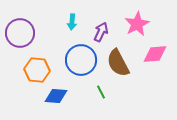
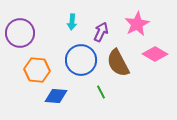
pink diamond: rotated 35 degrees clockwise
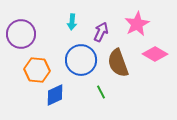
purple circle: moved 1 px right, 1 px down
brown semicircle: rotated 8 degrees clockwise
blue diamond: moved 1 px left, 1 px up; rotated 30 degrees counterclockwise
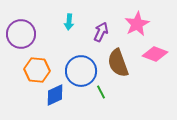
cyan arrow: moved 3 px left
pink diamond: rotated 10 degrees counterclockwise
blue circle: moved 11 px down
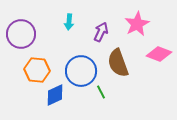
pink diamond: moved 4 px right
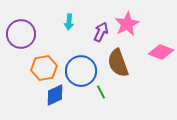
pink star: moved 10 px left
pink diamond: moved 2 px right, 2 px up
orange hexagon: moved 7 px right, 2 px up; rotated 15 degrees counterclockwise
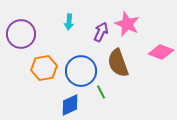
pink star: rotated 20 degrees counterclockwise
blue diamond: moved 15 px right, 10 px down
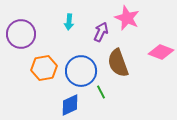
pink star: moved 6 px up
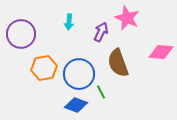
pink diamond: rotated 15 degrees counterclockwise
blue circle: moved 2 px left, 3 px down
blue diamond: moved 6 px right; rotated 45 degrees clockwise
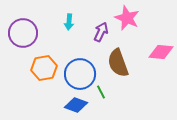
purple circle: moved 2 px right, 1 px up
blue circle: moved 1 px right
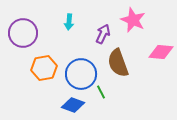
pink star: moved 6 px right, 2 px down
purple arrow: moved 2 px right, 2 px down
blue circle: moved 1 px right
blue diamond: moved 3 px left
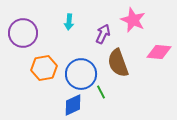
pink diamond: moved 2 px left
blue diamond: rotated 45 degrees counterclockwise
